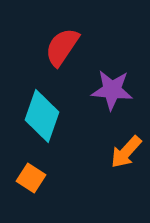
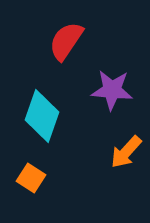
red semicircle: moved 4 px right, 6 px up
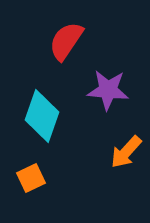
purple star: moved 4 px left
orange square: rotated 32 degrees clockwise
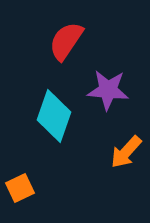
cyan diamond: moved 12 px right
orange square: moved 11 px left, 10 px down
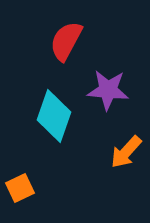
red semicircle: rotated 6 degrees counterclockwise
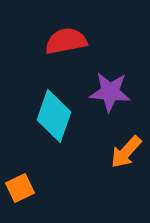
red semicircle: rotated 51 degrees clockwise
purple star: moved 2 px right, 2 px down
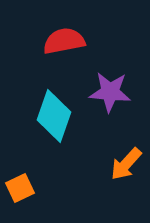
red semicircle: moved 2 px left
orange arrow: moved 12 px down
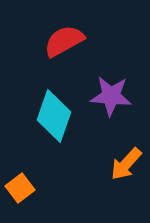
red semicircle: rotated 18 degrees counterclockwise
purple star: moved 1 px right, 4 px down
orange square: rotated 12 degrees counterclockwise
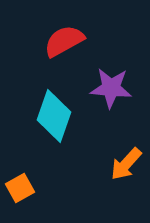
purple star: moved 8 px up
orange square: rotated 8 degrees clockwise
